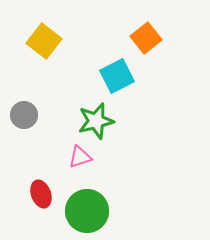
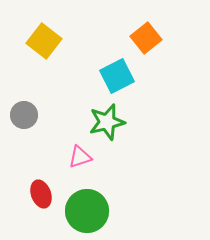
green star: moved 11 px right, 1 px down
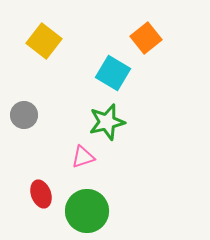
cyan square: moved 4 px left, 3 px up; rotated 32 degrees counterclockwise
pink triangle: moved 3 px right
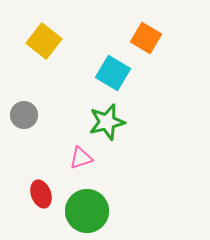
orange square: rotated 20 degrees counterclockwise
pink triangle: moved 2 px left, 1 px down
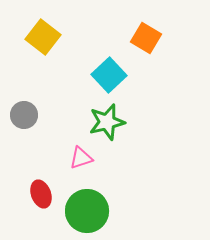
yellow square: moved 1 px left, 4 px up
cyan square: moved 4 px left, 2 px down; rotated 16 degrees clockwise
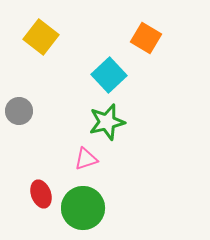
yellow square: moved 2 px left
gray circle: moved 5 px left, 4 px up
pink triangle: moved 5 px right, 1 px down
green circle: moved 4 px left, 3 px up
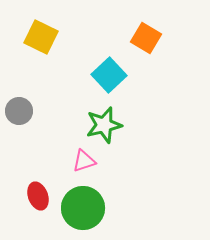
yellow square: rotated 12 degrees counterclockwise
green star: moved 3 px left, 3 px down
pink triangle: moved 2 px left, 2 px down
red ellipse: moved 3 px left, 2 px down
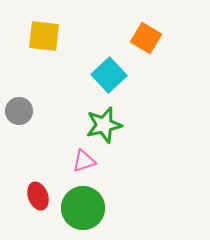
yellow square: moved 3 px right, 1 px up; rotated 20 degrees counterclockwise
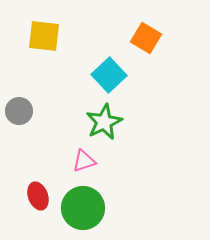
green star: moved 3 px up; rotated 12 degrees counterclockwise
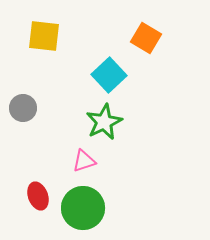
gray circle: moved 4 px right, 3 px up
